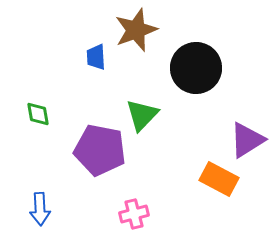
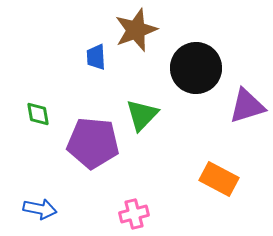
purple triangle: moved 34 px up; rotated 15 degrees clockwise
purple pentagon: moved 7 px left, 7 px up; rotated 6 degrees counterclockwise
blue arrow: rotated 76 degrees counterclockwise
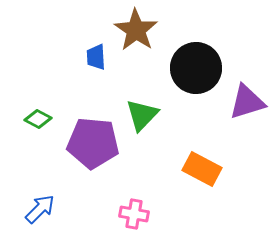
brown star: rotated 18 degrees counterclockwise
purple triangle: moved 4 px up
green diamond: moved 5 px down; rotated 52 degrees counterclockwise
orange rectangle: moved 17 px left, 10 px up
blue arrow: rotated 56 degrees counterclockwise
pink cross: rotated 24 degrees clockwise
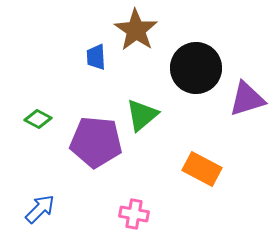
purple triangle: moved 3 px up
green triangle: rotated 6 degrees clockwise
purple pentagon: moved 3 px right, 1 px up
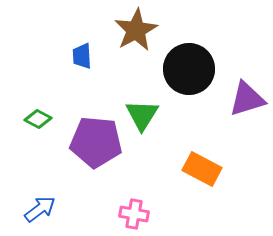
brown star: rotated 9 degrees clockwise
blue trapezoid: moved 14 px left, 1 px up
black circle: moved 7 px left, 1 px down
green triangle: rotated 18 degrees counterclockwise
blue arrow: rotated 8 degrees clockwise
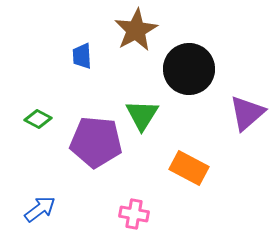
purple triangle: moved 14 px down; rotated 24 degrees counterclockwise
orange rectangle: moved 13 px left, 1 px up
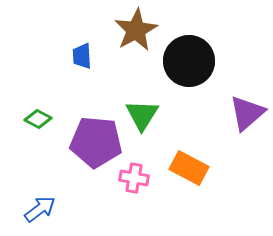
black circle: moved 8 px up
pink cross: moved 36 px up
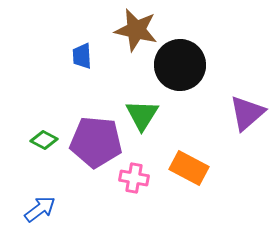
brown star: rotated 30 degrees counterclockwise
black circle: moved 9 px left, 4 px down
green diamond: moved 6 px right, 21 px down
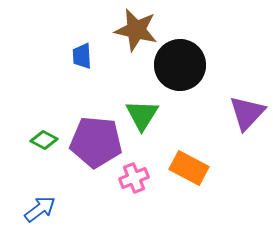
purple triangle: rotated 6 degrees counterclockwise
pink cross: rotated 32 degrees counterclockwise
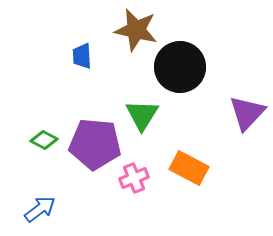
black circle: moved 2 px down
purple pentagon: moved 1 px left, 2 px down
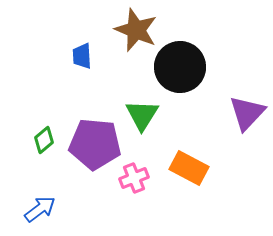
brown star: rotated 9 degrees clockwise
green diamond: rotated 68 degrees counterclockwise
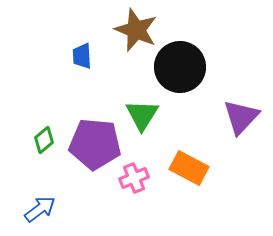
purple triangle: moved 6 px left, 4 px down
